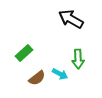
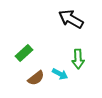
brown semicircle: moved 1 px left
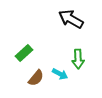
brown semicircle: rotated 12 degrees counterclockwise
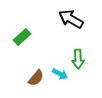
green rectangle: moved 2 px left, 16 px up
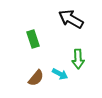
green rectangle: moved 11 px right, 2 px down; rotated 66 degrees counterclockwise
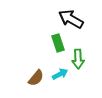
green rectangle: moved 25 px right, 4 px down
cyan arrow: rotated 56 degrees counterclockwise
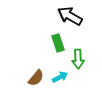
black arrow: moved 1 px left, 3 px up
cyan arrow: moved 3 px down
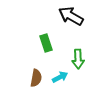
black arrow: moved 1 px right
green rectangle: moved 12 px left
brown semicircle: rotated 30 degrees counterclockwise
